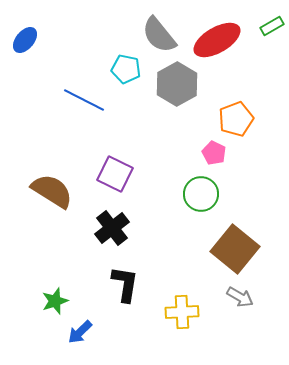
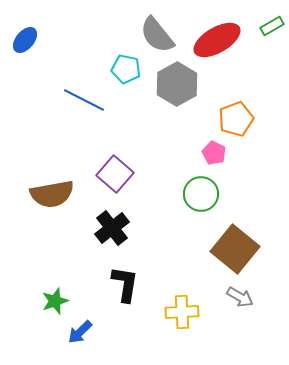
gray semicircle: moved 2 px left
purple square: rotated 15 degrees clockwise
brown semicircle: moved 3 px down; rotated 138 degrees clockwise
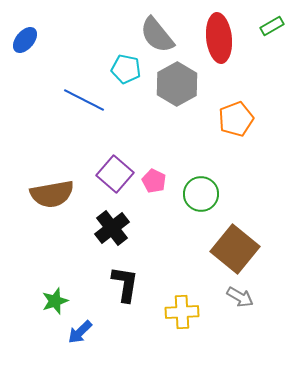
red ellipse: moved 2 px right, 2 px up; rotated 66 degrees counterclockwise
pink pentagon: moved 60 px left, 28 px down
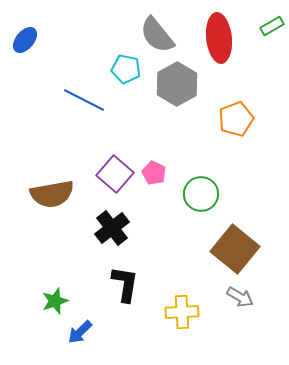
pink pentagon: moved 8 px up
